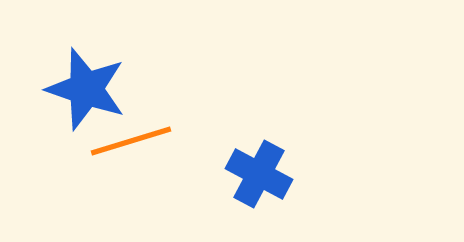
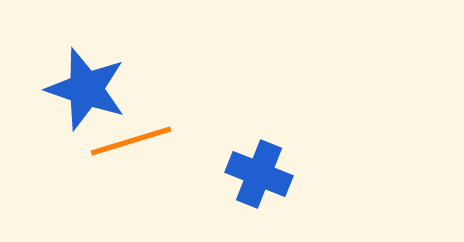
blue cross: rotated 6 degrees counterclockwise
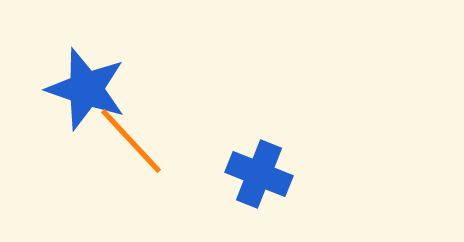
orange line: rotated 64 degrees clockwise
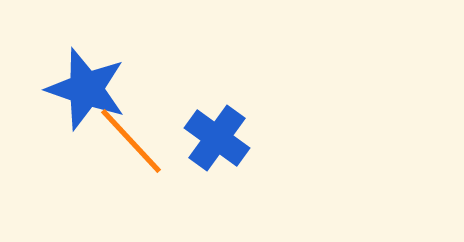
blue cross: moved 42 px left, 36 px up; rotated 14 degrees clockwise
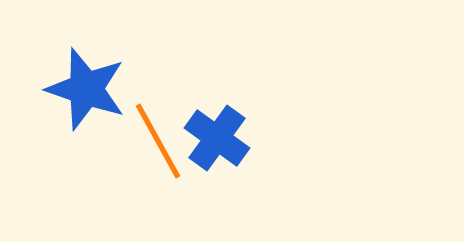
orange line: moved 27 px right; rotated 14 degrees clockwise
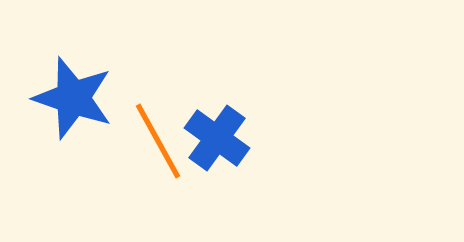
blue star: moved 13 px left, 9 px down
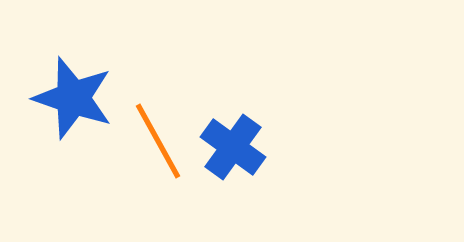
blue cross: moved 16 px right, 9 px down
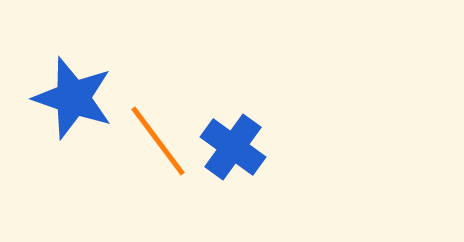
orange line: rotated 8 degrees counterclockwise
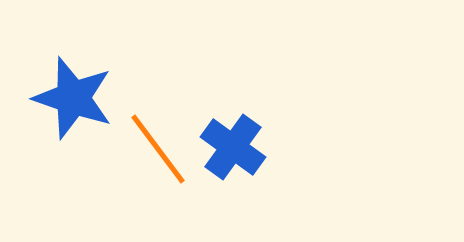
orange line: moved 8 px down
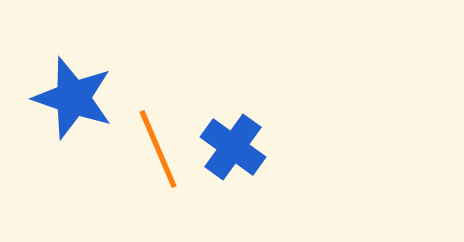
orange line: rotated 14 degrees clockwise
